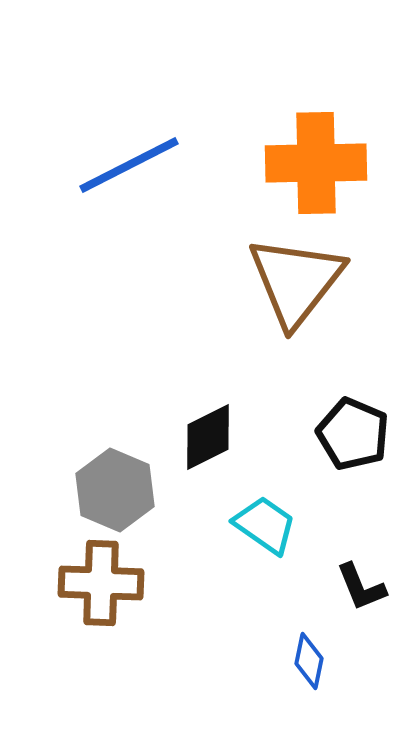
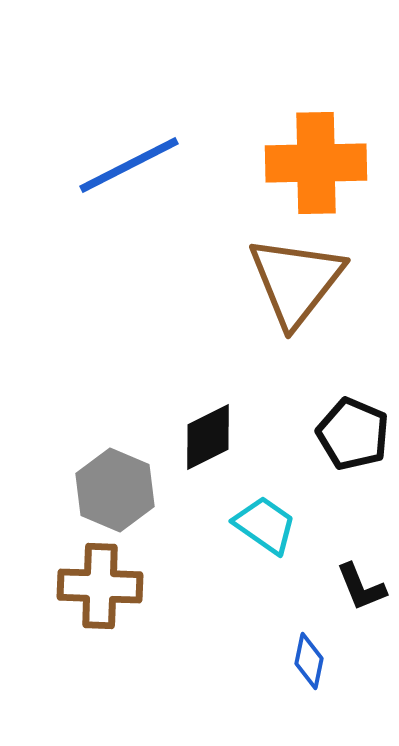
brown cross: moved 1 px left, 3 px down
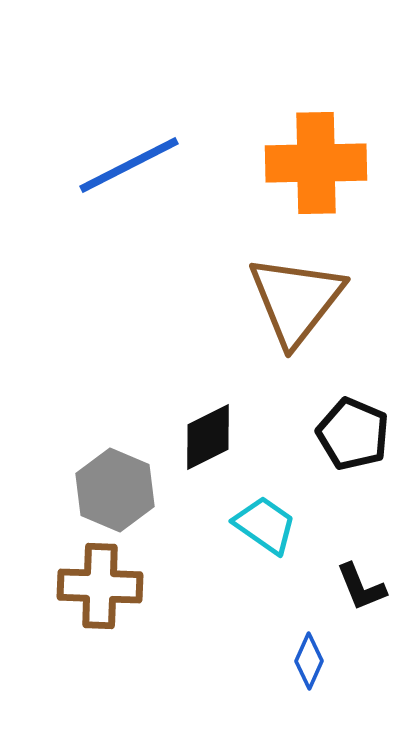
brown triangle: moved 19 px down
blue diamond: rotated 12 degrees clockwise
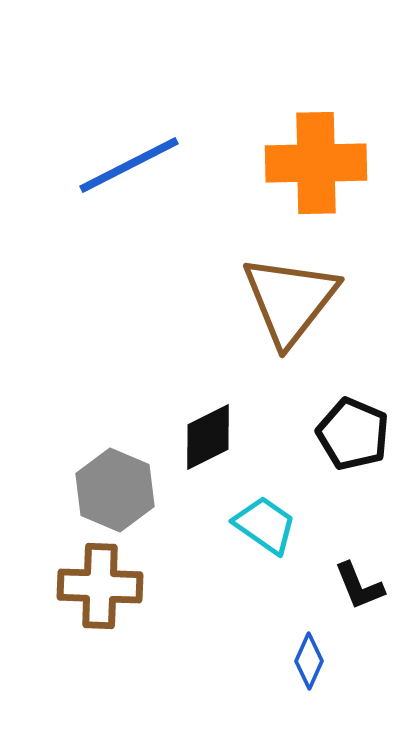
brown triangle: moved 6 px left
black L-shape: moved 2 px left, 1 px up
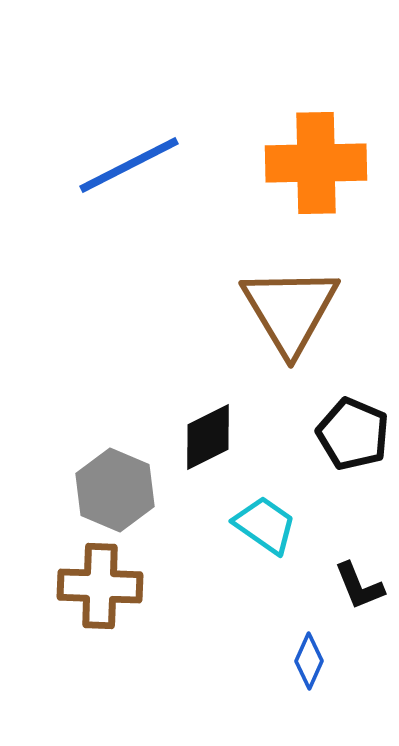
brown triangle: moved 10 px down; rotated 9 degrees counterclockwise
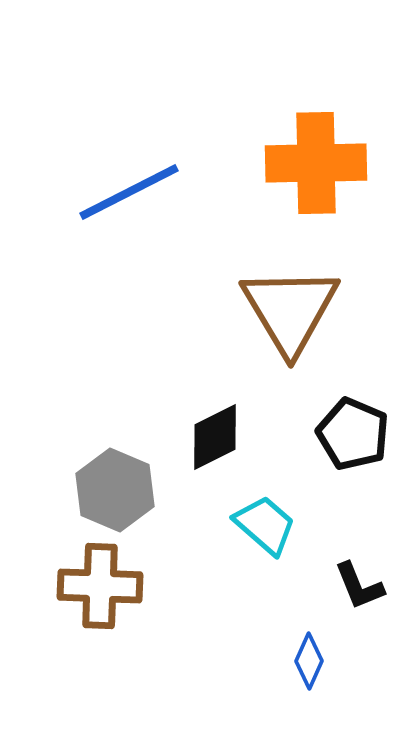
blue line: moved 27 px down
black diamond: moved 7 px right
cyan trapezoid: rotated 6 degrees clockwise
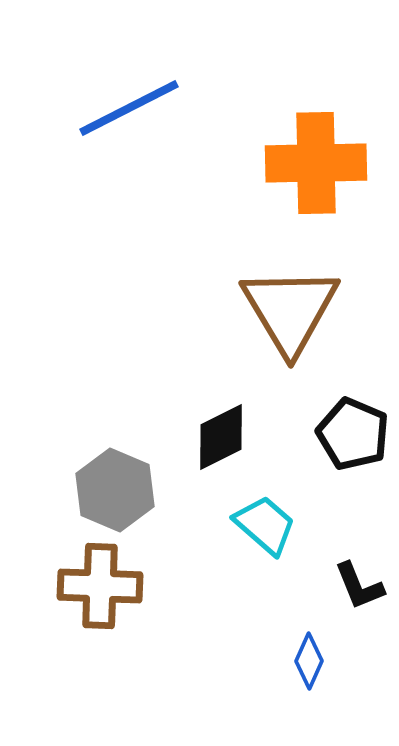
blue line: moved 84 px up
black diamond: moved 6 px right
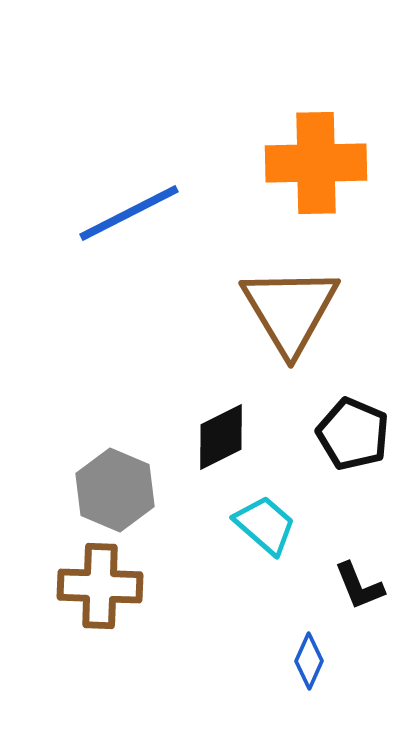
blue line: moved 105 px down
